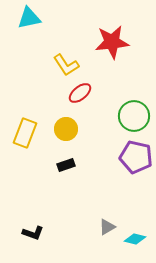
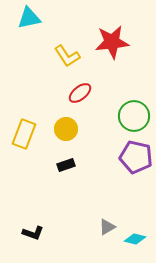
yellow L-shape: moved 1 px right, 9 px up
yellow rectangle: moved 1 px left, 1 px down
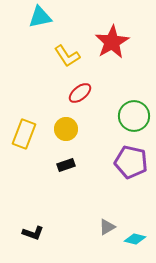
cyan triangle: moved 11 px right, 1 px up
red star: rotated 24 degrees counterclockwise
purple pentagon: moved 5 px left, 5 px down
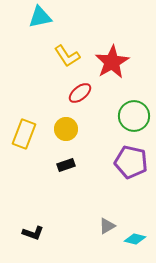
red star: moved 20 px down
gray triangle: moved 1 px up
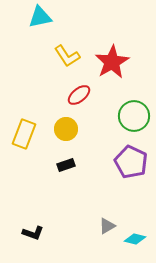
red ellipse: moved 1 px left, 2 px down
purple pentagon: rotated 12 degrees clockwise
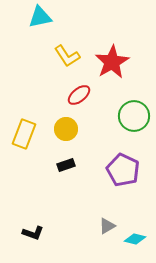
purple pentagon: moved 8 px left, 8 px down
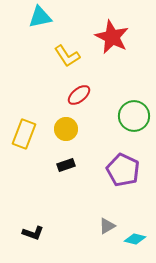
red star: moved 25 px up; rotated 16 degrees counterclockwise
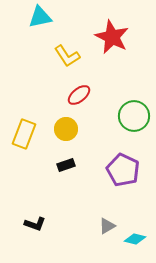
black L-shape: moved 2 px right, 9 px up
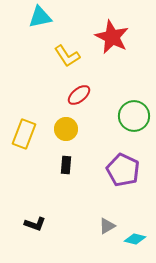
black rectangle: rotated 66 degrees counterclockwise
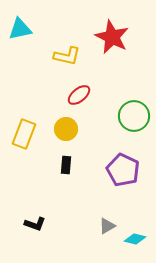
cyan triangle: moved 20 px left, 12 px down
yellow L-shape: rotated 44 degrees counterclockwise
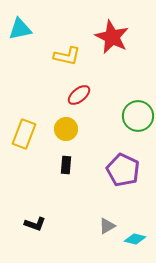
green circle: moved 4 px right
